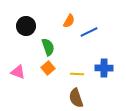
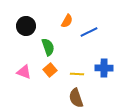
orange semicircle: moved 2 px left
orange square: moved 2 px right, 2 px down
pink triangle: moved 6 px right
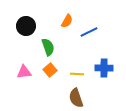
pink triangle: rotated 28 degrees counterclockwise
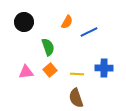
orange semicircle: moved 1 px down
black circle: moved 2 px left, 4 px up
pink triangle: moved 2 px right
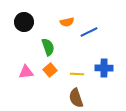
orange semicircle: rotated 48 degrees clockwise
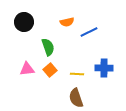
pink triangle: moved 1 px right, 3 px up
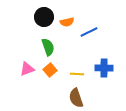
black circle: moved 20 px right, 5 px up
pink triangle: rotated 14 degrees counterclockwise
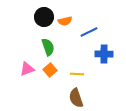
orange semicircle: moved 2 px left, 1 px up
blue cross: moved 14 px up
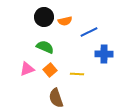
green semicircle: moved 3 px left; rotated 48 degrees counterclockwise
brown semicircle: moved 20 px left
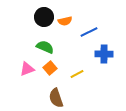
orange square: moved 2 px up
yellow line: rotated 32 degrees counterclockwise
